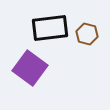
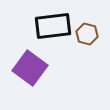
black rectangle: moved 3 px right, 2 px up
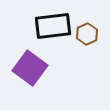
brown hexagon: rotated 20 degrees clockwise
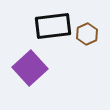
purple square: rotated 12 degrees clockwise
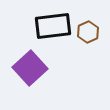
brown hexagon: moved 1 px right, 2 px up
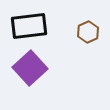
black rectangle: moved 24 px left
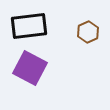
purple square: rotated 20 degrees counterclockwise
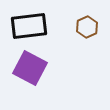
brown hexagon: moved 1 px left, 5 px up
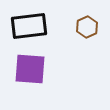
purple square: moved 1 px down; rotated 24 degrees counterclockwise
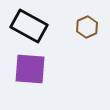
black rectangle: rotated 36 degrees clockwise
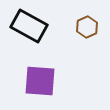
purple square: moved 10 px right, 12 px down
